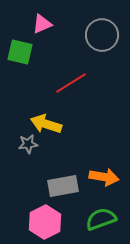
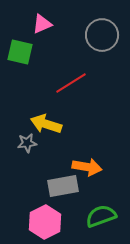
gray star: moved 1 px left, 1 px up
orange arrow: moved 17 px left, 10 px up
green semicircle: moved 3 px up
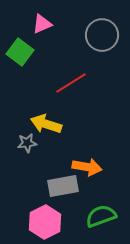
green square: rotated 24 degrees clockwise
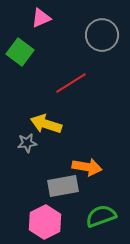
pink triangle: moved 1 px left, 6 px up
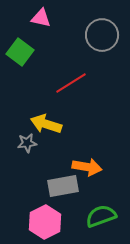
pink triangle: rotated 35 degrees clockwise
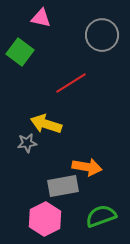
pink hexagon: moved 3 px up
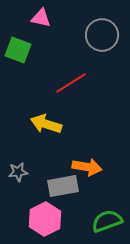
green square: moved 2 px left, 2 px up; rotated 16 degrees counterclockwise
gray star: moved 9 px left, 29 px down
green semicircle: moved 6 px right, 5 px down
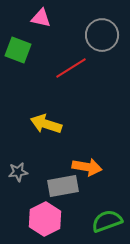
red line: moved 15 px up
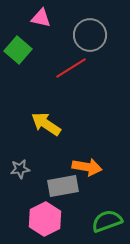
gray circle: moved 12 px left
green square: rotated 20 degrees clockwise
yellow arrow: rotated 16 degrees clockwise
gray star: moved 2 px right, 3 px up
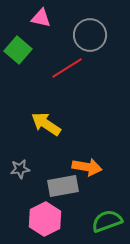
red line: moved 4 px left
